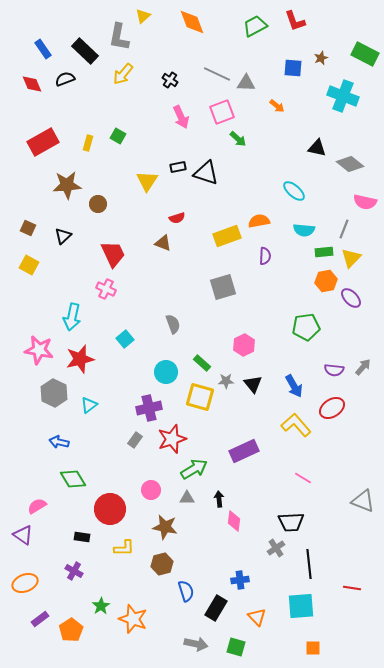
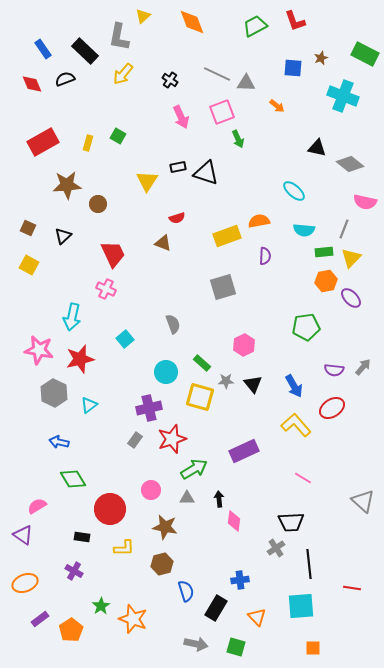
green arrow at (238, 139): rotated 24 degrees clockwise
gray triangle at (363, 501): rotated 20 degrees clockwise
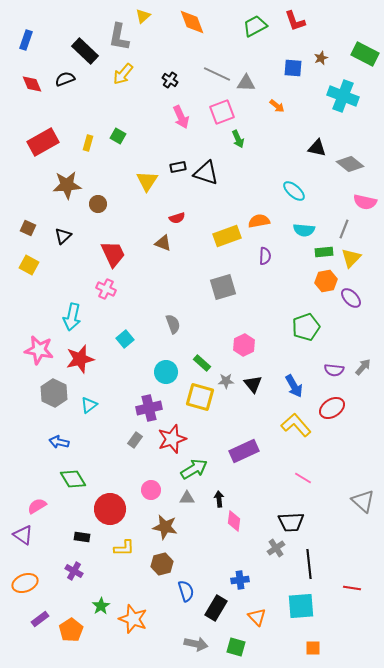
blue rectangle at (43, 49): moved 17 px left, 9 px up; rotated 54 degrees clockwise
green pentagon at (306, 327): rotated 12 degrees counterclockwise
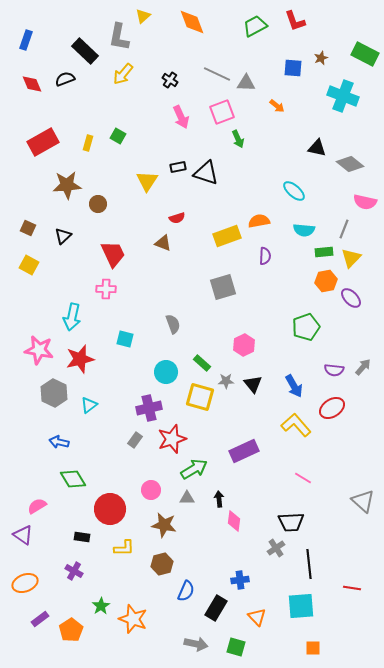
pink cross at (106, 289): rotated 24 degrees counterclockwise
cyan square at (125, 339): rotated 36 degrees counterclockwise
brown star at (165, 527): moved 1 px left, 2 px up
blue semicircle at (186, 591): rotated 40 degrees clockwise
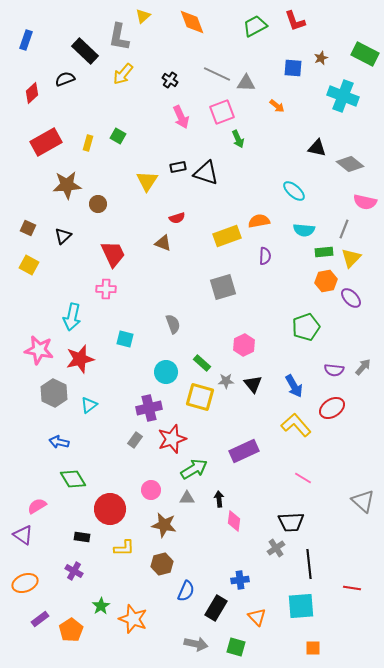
red diamond at (32, 84): moved 9 px down; rotated 70 degrees clockwise
red rectangle at (43, 142): moved 3 px right
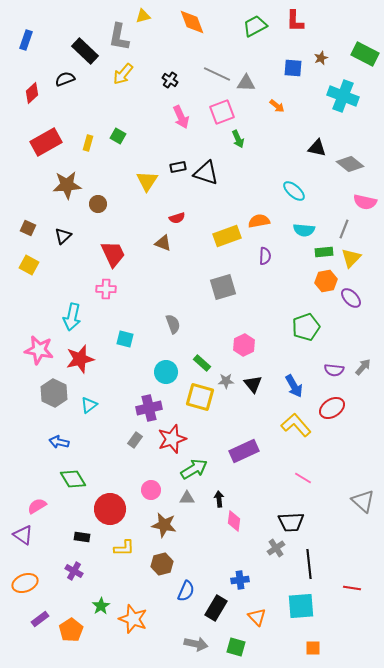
yellow triangle at (143, 16): rotated 28 degrees clockwise
red L-shape at (295, 21): rotated 20 degrees clockwise
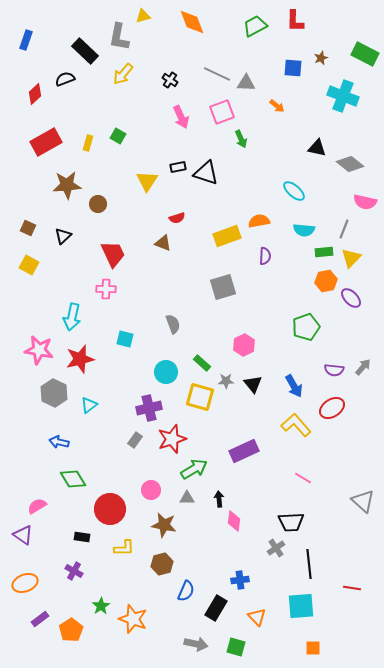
red diamond at (32, 93): moved 3 px right, 1 px down
green arrow at (238, 139): moved 3 px right
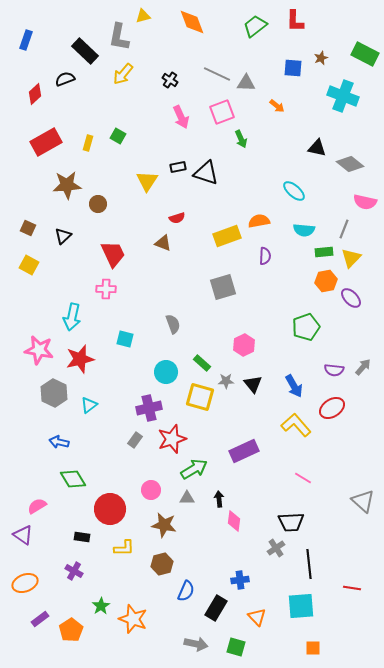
green trapezoid at (255, 26): rotated 10 degrees counterclockwise
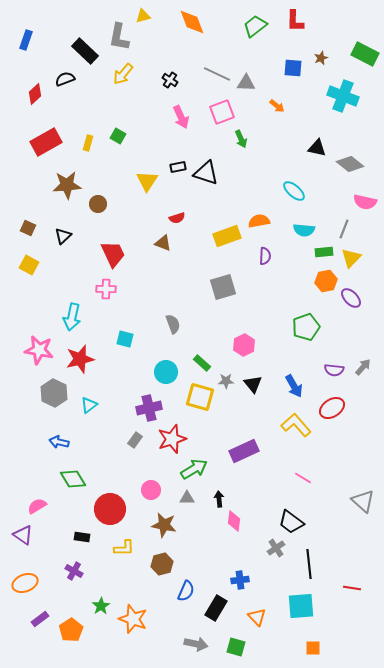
black trapezoid at (291, 522): rotated 40 degrees clockwise
